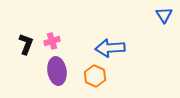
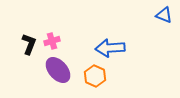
blue triangle: rotated 36 degrees counterclockwise
black L-shape: moved 3 px right
purple ellipse: moved 1 px right, 1 px up; rotated 32 degrees counterclockwise
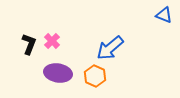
pink cross: rotated 28 degrees counterclockwise
blue arrow: rotated 36 degrees counterclockwise
purple ellipse: moved 3 px down; rotated 40 degrees counterclockwise
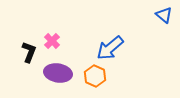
blue triangle: rotated 18 degrees clockwise
black L-shape: moved 8 px down
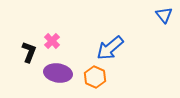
blue triangle: rotated 12 degrees clockwise
orange hexagon: moved 1 px down
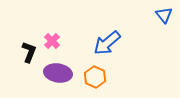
blue arrow: moved 3 px left, 5 px up
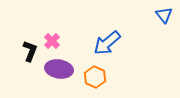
black L-shape: moved 1 px right, 1 px up
purple ellipse: moved 1 px right, 4 px up
